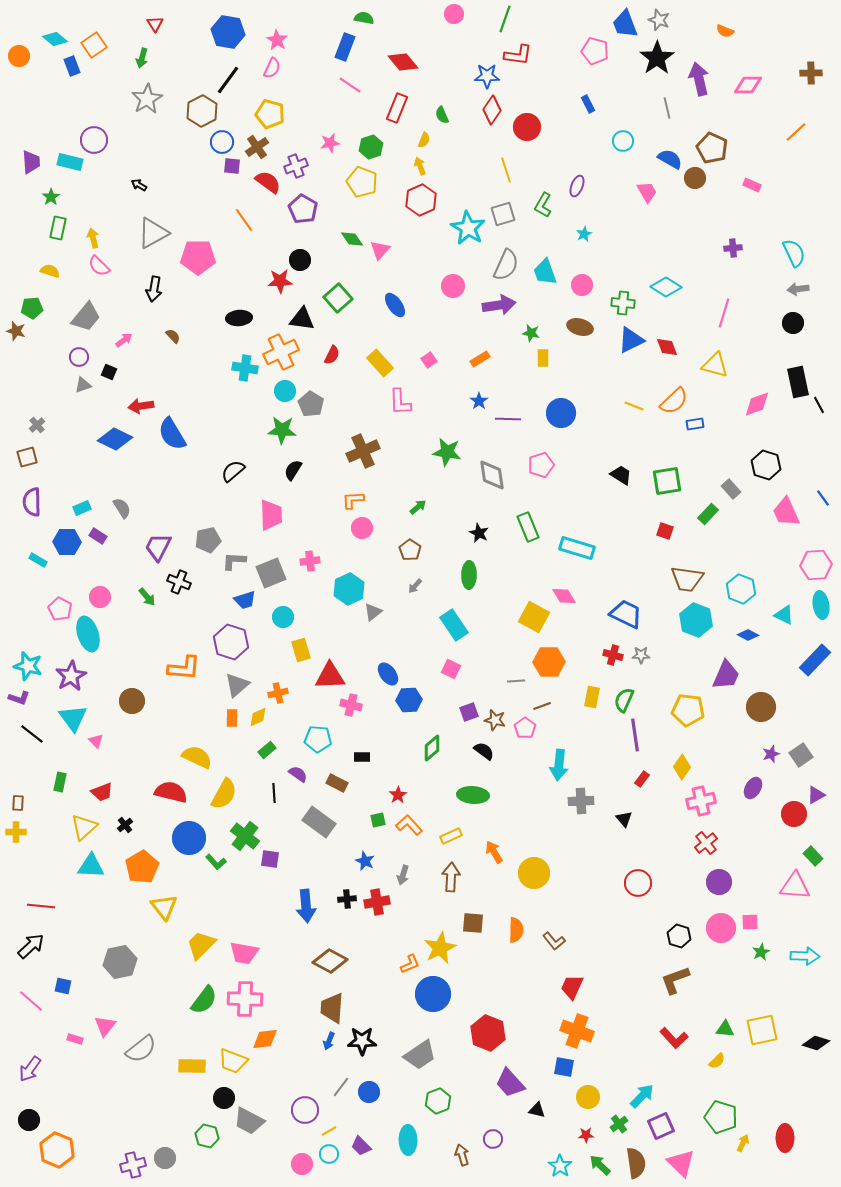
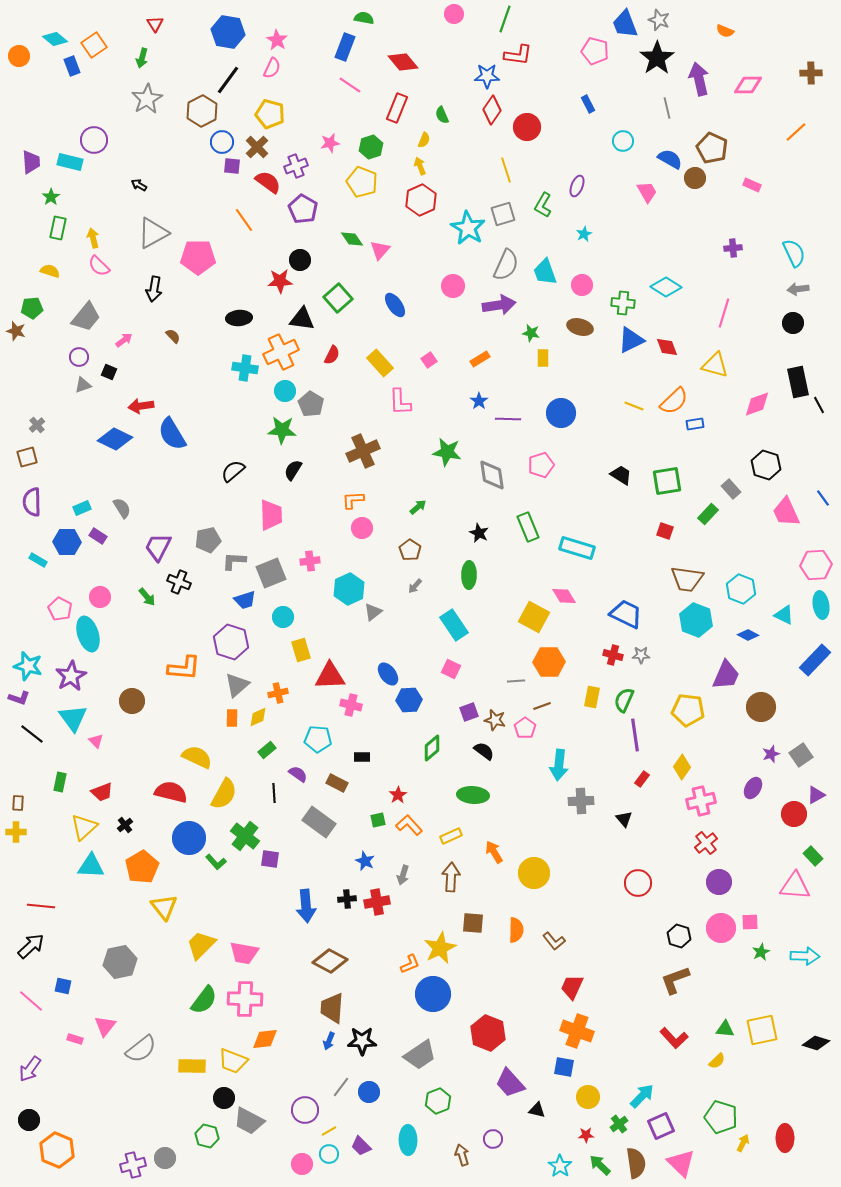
brown cross at (257, 147): rotated 10 degrees counterclockwise
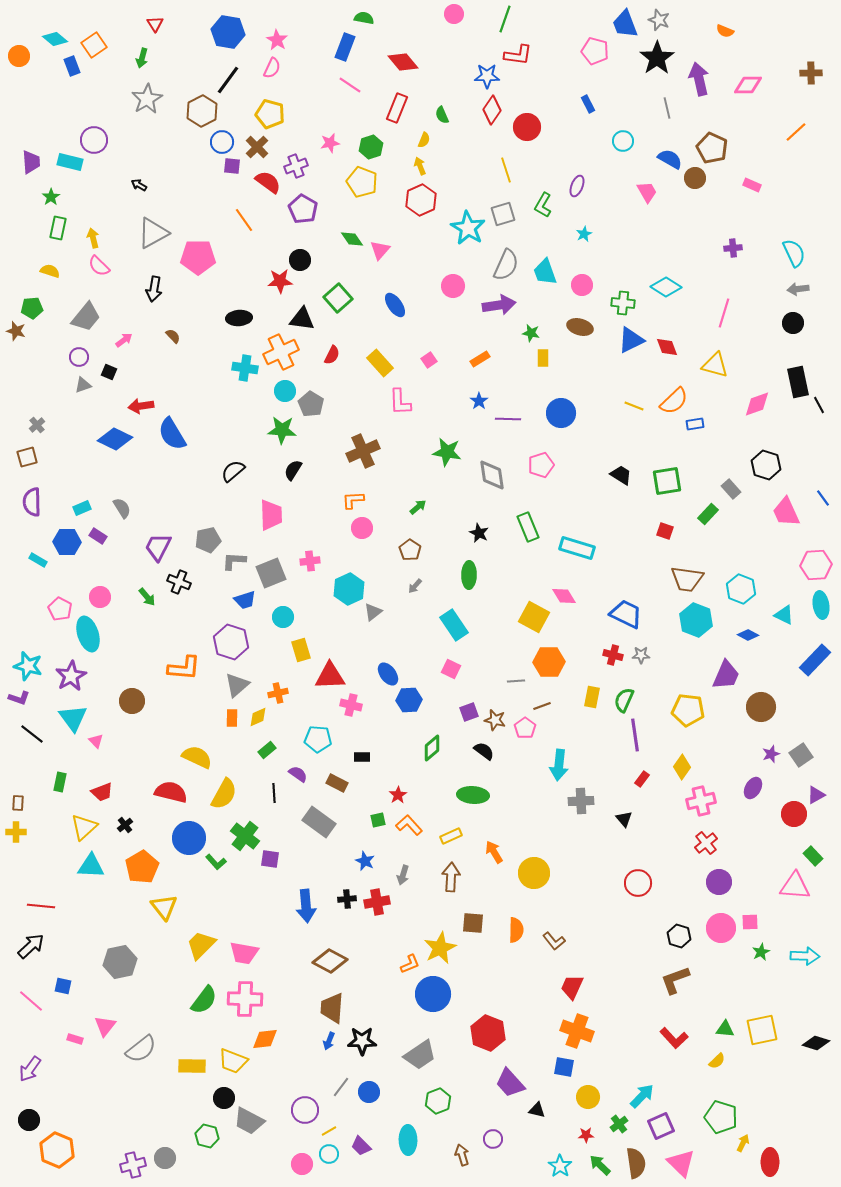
red ellipse at (785, 1138): moved 15 px left, 24 px down
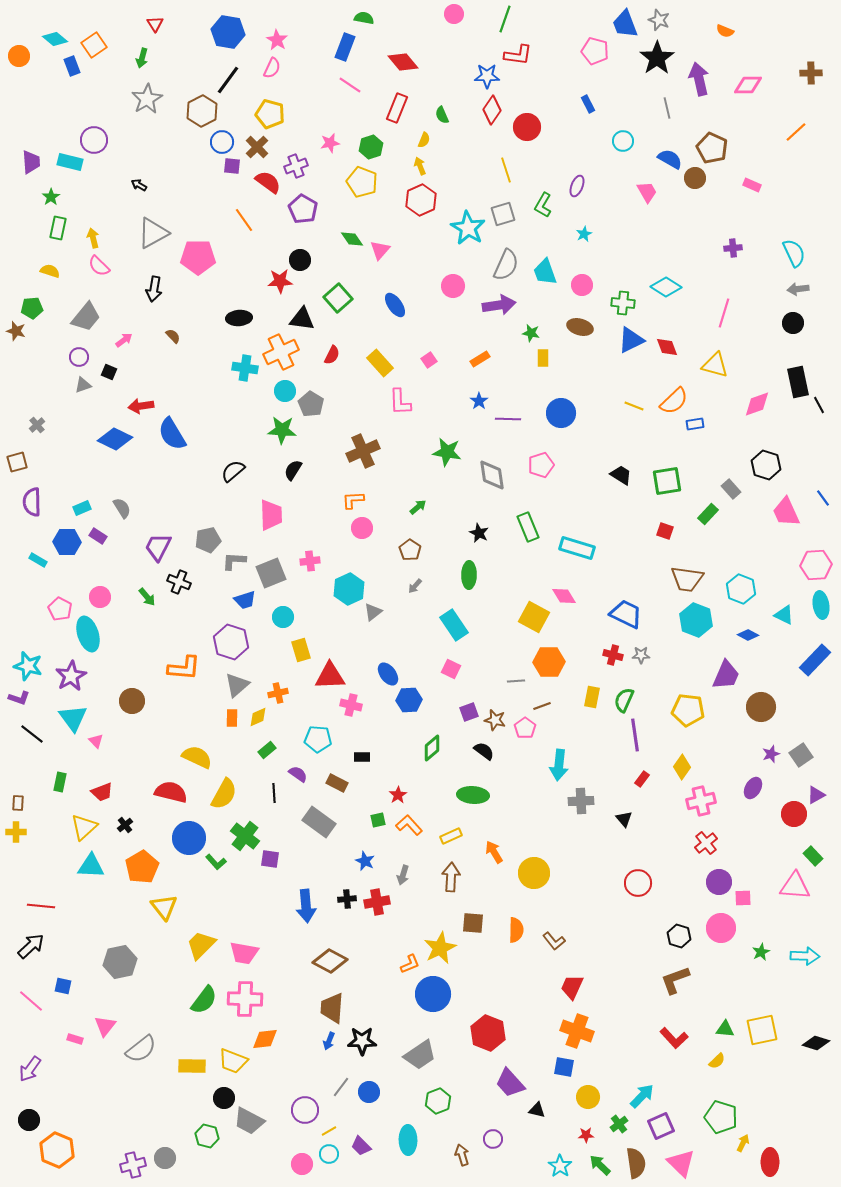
brown square at (27, 457): moved 10 px left, 5 px down
pink square at (750, 922): moved 7 px left, 24 px up
